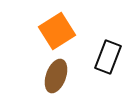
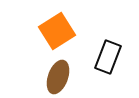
brown ellipse: moved 2 px right, 1 px down
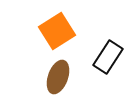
black rectangle: rotated 12 degrees clockwise
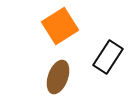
orange square: moved 3 px right, 5 px up
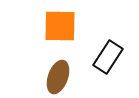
orange square: rotated 33 degrees clockwise
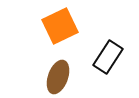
orange square: rotated 27 degrees counterclockwise
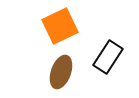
brown ellipse: moved 3 px right, 5 px up
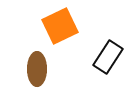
brown ellipse: moved 24 px left, 3 px up; rotated 20 degrees counterclockwise
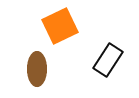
black rectangle: moved 3 px down
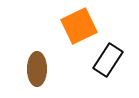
orange square: moved 19 px right
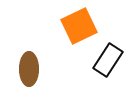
brown ellipse: moved 8 px left
